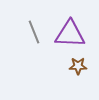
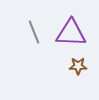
purple triangle: moved 1 px right, 1 px up
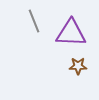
gray line: moved 11 px up
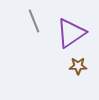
purple triangle: rotated 36 degrees counterclockwise
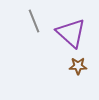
purple triangle: rotated 44 degrees counterclockwise
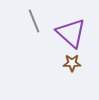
brown star: moved 6 px left, 3 px up
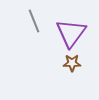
purple triangle: rotated 24 degrees clockwise
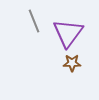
purple triangle: moved 3 px left
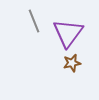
brown star: rotated 12 degrees counterclockwise
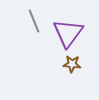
brown star: moved 1 px down; rotated 18 degrees clockwise
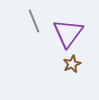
brown star: rotated 30 degrees counterclockwise
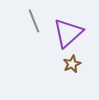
purple triangle: rotated 12 degrees clockwise
